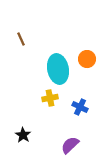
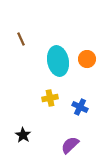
cyan ellipse: moved 8 px up
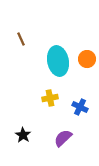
purple semicircle: moved 7 px left, 7 px up
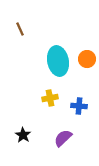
brown line: moved 1 px left, 10 px up
blue cross: moved 1 px left, 1 px up; rotated 21 degrees counterclockwise
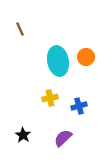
orange circle: moved 1 px left, 2 px up
blue cross: rotated 21 degrees counterclockwise
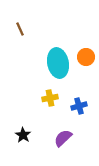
cyan ellipse: moved 2 px down
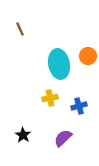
orange circle: moved 2 px right, 1 px up
cyan ellipse: moved 1 px right, 1 px down
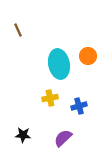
brown line: moved 2 px left, 1 px down
black star: rotated 28 degrees counterclockwise
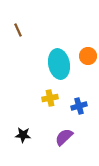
purple semicircle: moved 1 px right, 1 px up
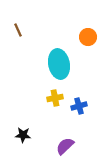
orange circle: moved 19 px up
yellow cross: moved 5 px right
purple semicircle: moved 1 px right, 9 px down
